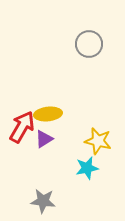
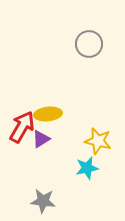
purple triangle: moved 3 px left
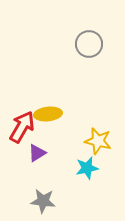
purple triangle: moved 4 px left, 14 px down
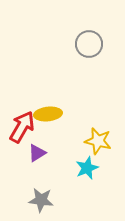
cyan star: rotated 10 degrees counterclockwise
gray star: moved 2 px left, 1 px up
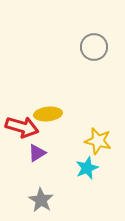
gray circle: moved 5 px right, 3 px down
red arrow: rotated 76 degrees clockwise
gray star: rotated 25 degrees clockwise
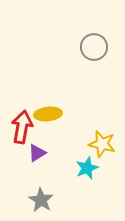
red arrow: rotated 96 degrees counterclockwise
yellow star: moved 4 px right, 3 px down
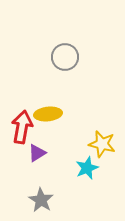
gray circle: moved 29 px left, 10 px down
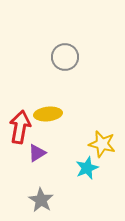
red arrow: moved 2 px left
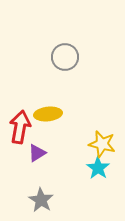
cyan star: moved 11 px right; rotated 15 degrees counterclockwise
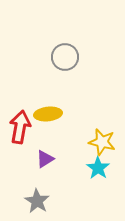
yellow star: moved 2 px up
purple triangle: moved 8 px right, 6 px down
gray star: moved 4 px left, 1 px down
